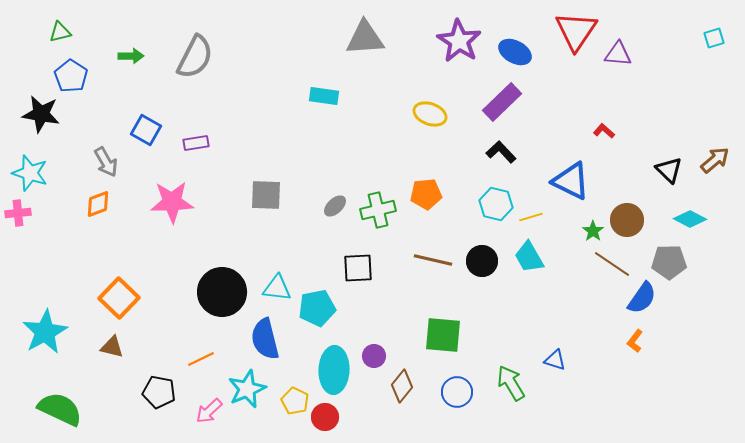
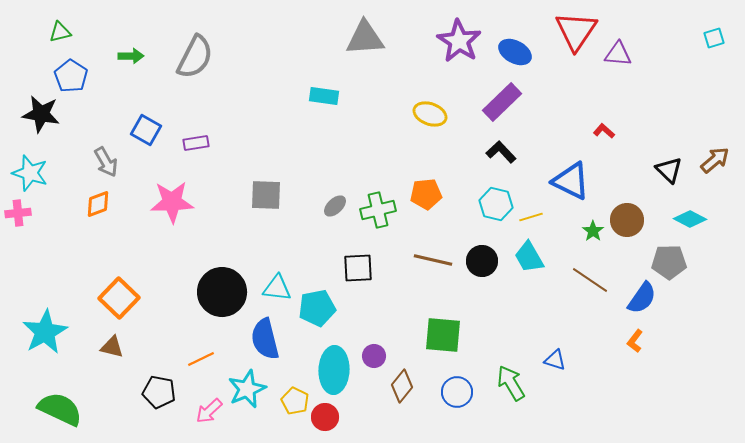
brown line at (612, 264): moved 22 px left, 16 px down
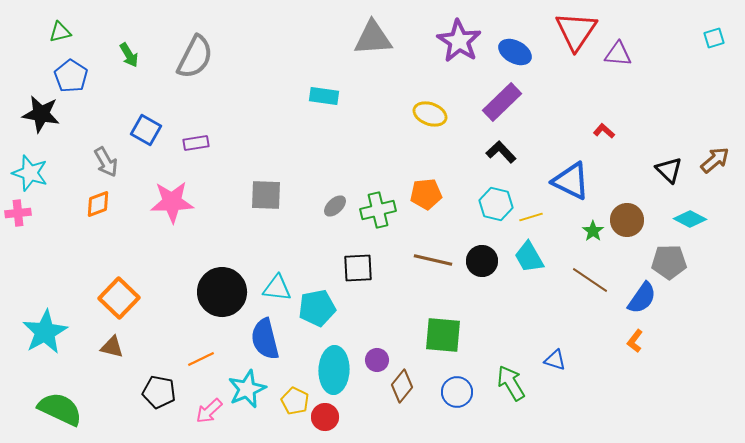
gray triangle at (365, 38): moved 8 px right
green arrow at (131, 56): moved 2 px left, 1 px up; rotated 60 degrees clockwise
purple circle at (374, 356): moved 3 px right, 4 px down
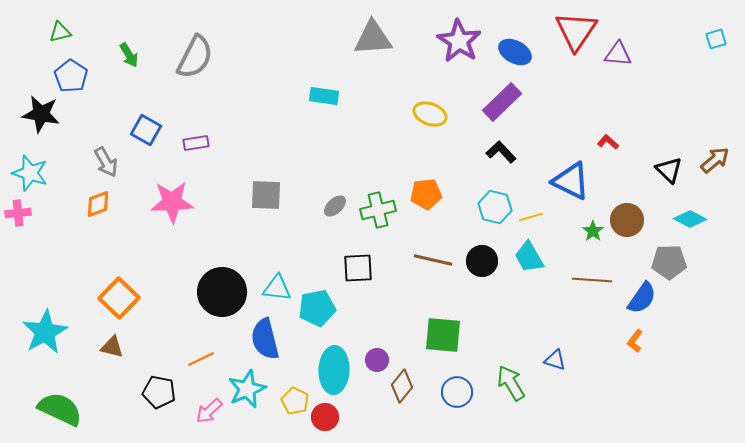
cyan square at (714, 38): moved 2 px right, 1 px down
red L-shape at (604, 131): moved 4 px right, 11 px down
cyan hexagon at (496, 204): moved 1 px left, 3 px down
brown line at (590, 280): moved 2 px right; rotated 30 degrees counterclockwise
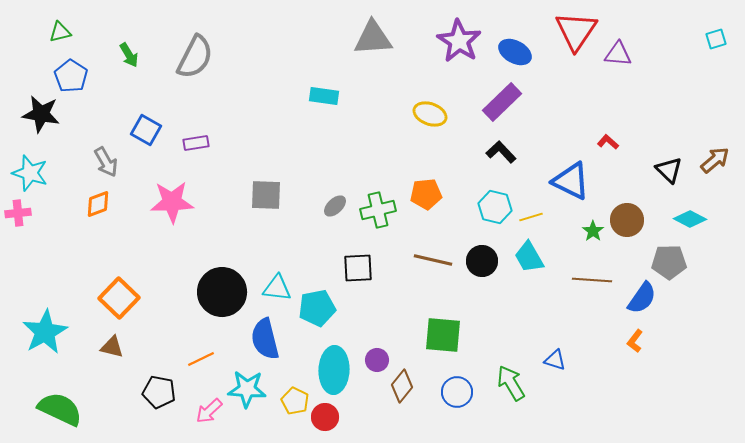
cyan star at (247, 389): rotated 27 degrees clockwise
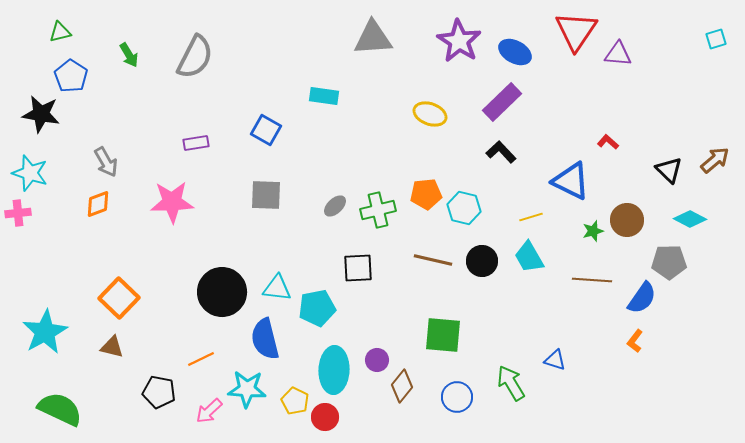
blue square at (146, 130): moved 120 px right
cyan hexagon at (495, 207): moved 31 px left, 1 px down
green star at (593, 231): rotated 20 degrees clockwise
blue circle at (457, 392): moved 5 px down
